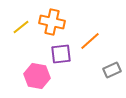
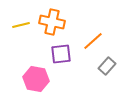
yellow line: moved 2 px up; rotated 24 degrees clockwise
orange line: moved 3 px right
gray rectangle: moved 5 px left, 4 px up; rotated 24 degrees counterclockwise
pink hexagon: moved 1 px left, 3 px down
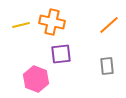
orange line: moved 16 px right, 16 px up
gray rectangle: rotated 48 degrees counterclockwise
pink hexagon: rotated 10 degrees clockwise
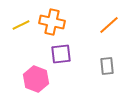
yellow line: rotated 12 degrees counterclockwise
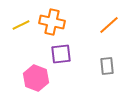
pink hexagon: moved 1 px up
